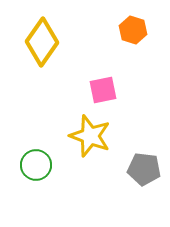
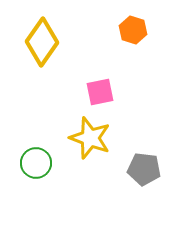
pink square: moved 3 px left, 2 px down
yellow star: moved 2 px down
green circle: moved 2 px up
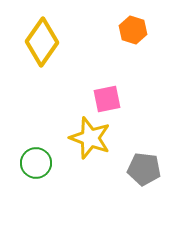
pink square: moved 7 px right, 7 px down
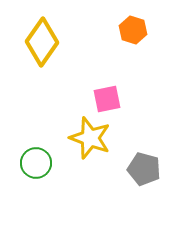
gray pentagon: rotated 8 degrees clockwise
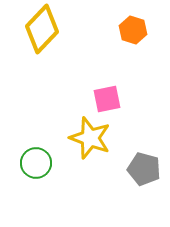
yellow diamond: moved 13 px up; rotated 9 degrees clockwise
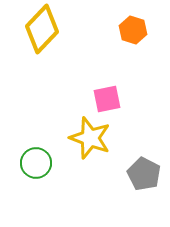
gray pentagon: moved 5 px down; rotated 12 degrees clockwise
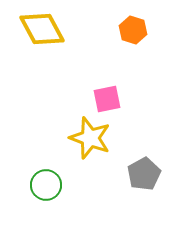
yellow diamond: rotated 72 degrees counterclockwise
green circle: moved 10 px right, 22 px down
gray pentagon: rotated 16 degrees clockwise
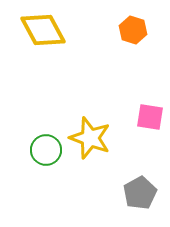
yellow diamond: moved 1 px right, 1 px down
pink square: moved 43 px right, 18 px down; rotated 20 degrees clockwise
gray pentagon: moved 4 px left, 19 px down
green circle: moved 35 px up
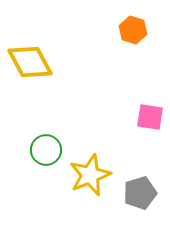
yellow diamond: moved 13 px left, 32 px down
yellow star: moved 37 px down; rotated 30 degrees clockwise
gray pentagon: rotated 12 degrees clockwise
